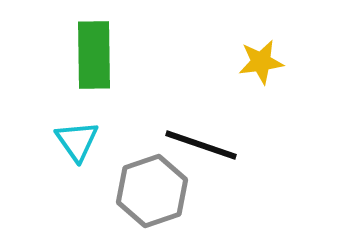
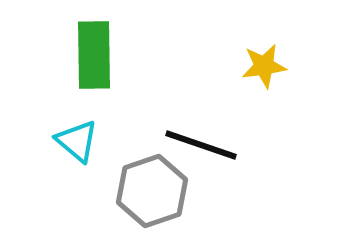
yellow star: moved 3 px right, 4 px down
cyan triangle: rotated 15 degrees counterclockwise
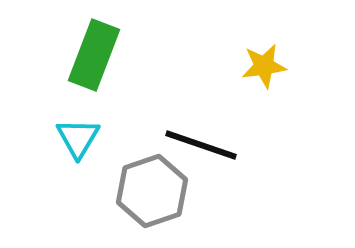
green rectangle: rotated 22 degrees clockwise
cyan triangle: moved 1 px right, 3 px up; rotated 21 degrees clockwise
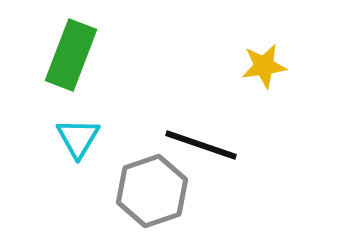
green rectangle: moved 23 px left
